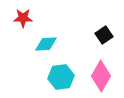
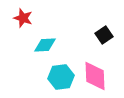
red star: rotated 18 degrees clockwise
cyan diamond: moved 1 px left, 1 px down
pink diamond: moved 6 px left; rotated 32 degrees counterclockwise
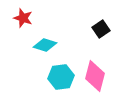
black square: moved 3 px left, 6 px up
cyan diamond: rotated 20 degrees clockwise
pink diamond: rotated 16 degrees clockwise
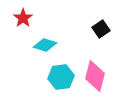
red star: rotated 18 degrees clockwise
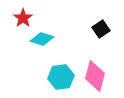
cyan diamond: moved 3 px left, 6 px up
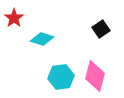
red star: moved 9 px left
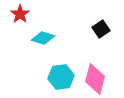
red star: moved 6 px right, 4 px up
cyan diamond: moved 1 px right, 1 px up
pink diamond: moved 3 px down
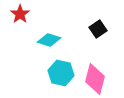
black square: moved 3 px left
cyan diamond: moved 6 px right, 2 px down
cyan hexagon: moved 4 px up; rotated 20 degrees clockwise
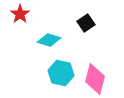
black square: moved 12 px left, 6 px up
